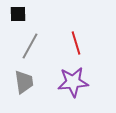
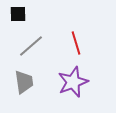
gray line: moved 1 px right; rotated 20 degrees clockwise
purple star: rotated 16 degrees counterclockwise
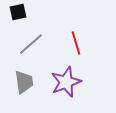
black square: moved 2 px up; rotated 12 degrees counterclockwise
gray line: moved 2 px up
purple star: moved 7 px left
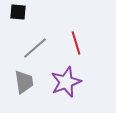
black square: rotated 18 degrees clockwise
gray line: moved 4 px right, 4 px down
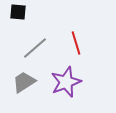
gray trapezoid: rotated 115 degrees counterclockwise
